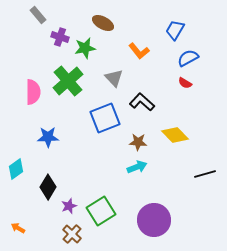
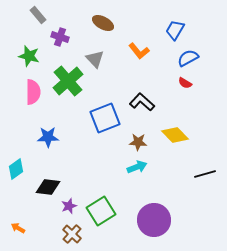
green star: moved 56 px left, 8 px down; rotated 25 degrees clockwise
gray triangle: moved 19 px left, 19 px up
black diamond: rotated 65 degrees clockwise
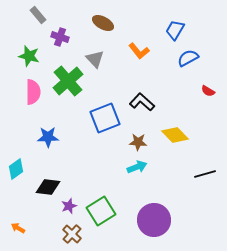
red semicircle: moved 23 px right, 8 px down
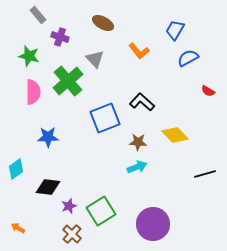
purple circle: moved 1 px left, 4 px down
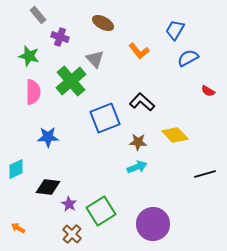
green cross: moved 3 px right
cyan diamond: rotated 10 degrees clockwise
purple star: moved 2 px up; rotated 21 degrees counterclockwise
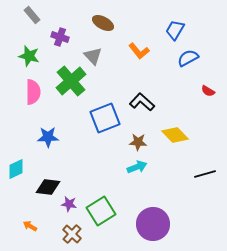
gray rectangle: moved 6 px left
gray triangle: moved 2 px left, 3 px up
purple star: rotated 21 degrees counterclockwise
orange arrow: moved 12 px right, 2 px up
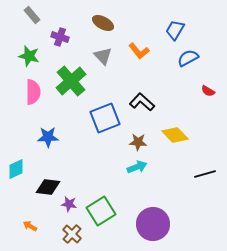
gray triangle: moved 10 px right
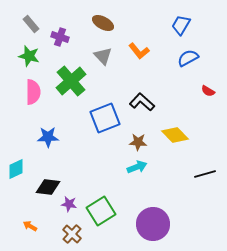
gray rectangle: moved 1 px left, 9 px down
blue trapezoid: moved 6 px right, 5 px up
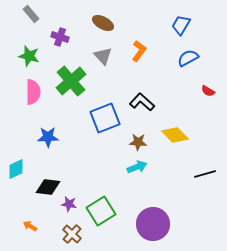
gray rectangle: moved 10 px up
orange L-shape: rotated 105 degrees counterclockwise
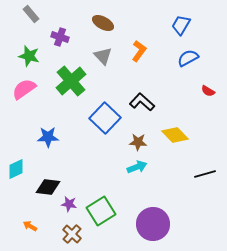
pink semicircle: moved 9 px left, 3 px up; rotated 125 degrees counterclockwise
blue square: rotated 24 degrees counterclockwise
